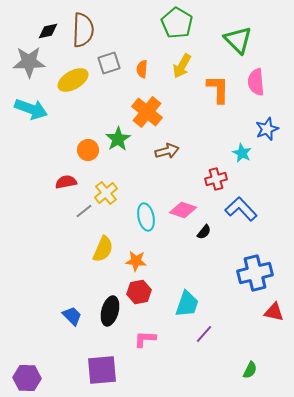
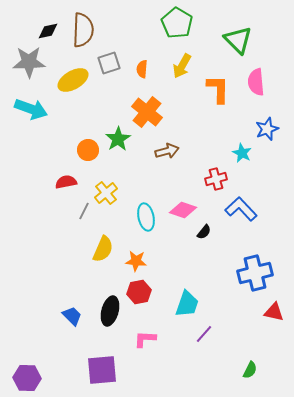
gray line: rotated 24 degrees counterclockwise
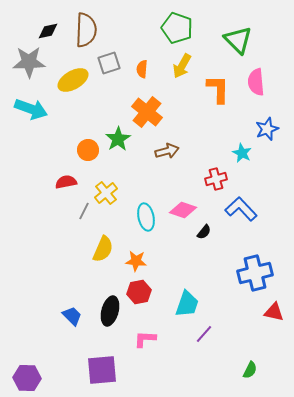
green pentagon: moved 5 px down; rotated 12 degrees counterclockwise
brown semicircle: moved 3 px right
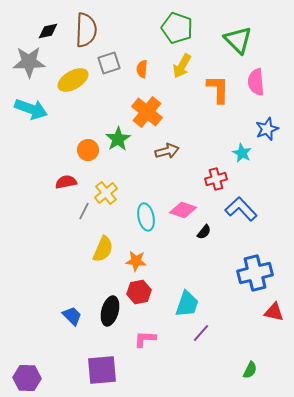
purple line: moved 3 px left, 1 px up
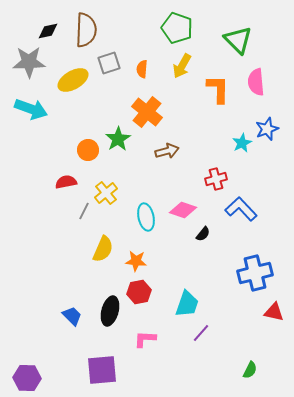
cyan star: moved 10 px up; rotated 18 degrees clockwise
black semicircle: moved 1 px left, 2 px down
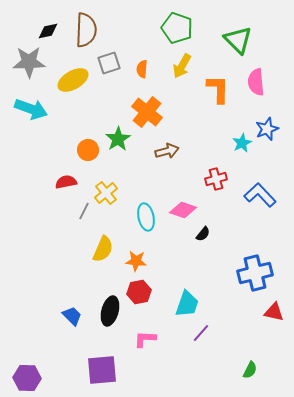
blue L-shape: moved 19 px right, 14 px up
